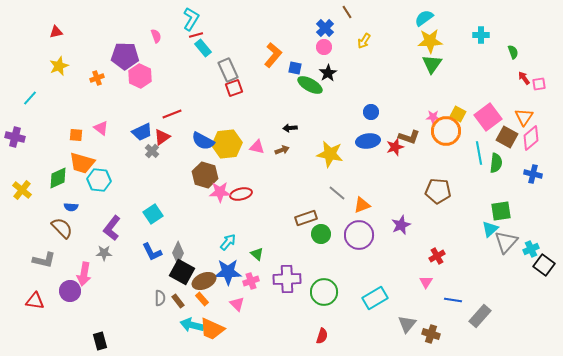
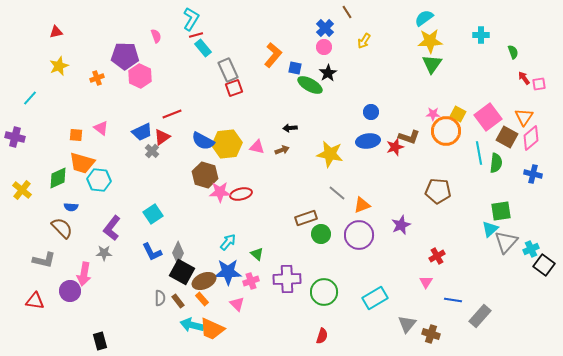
pink star at (433, 117): moved 3 px up
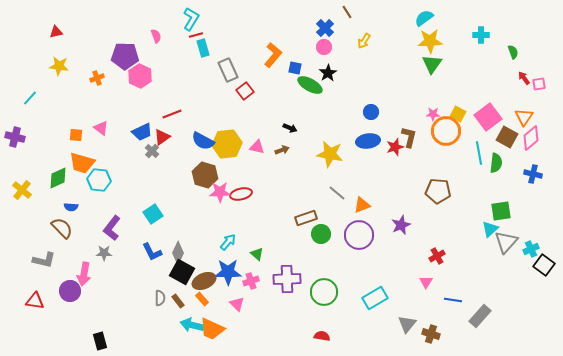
cyan rectangle at (203, 48): rotated 24 degrees clockwise
yellow star at (59, 66): rotated 30 degrees clockwise
red square at (234, 88): moved 11 px right, 3 px down; rotated 18 degrees counterclockwise
black arrow at (290, 128): rotated 152 degrees counterclockwise
brown L-shape at (409, 137): rotated 95 degrees counterclockwise
red semicircle at (322, 336): rotated 98 degrees counterclockwise
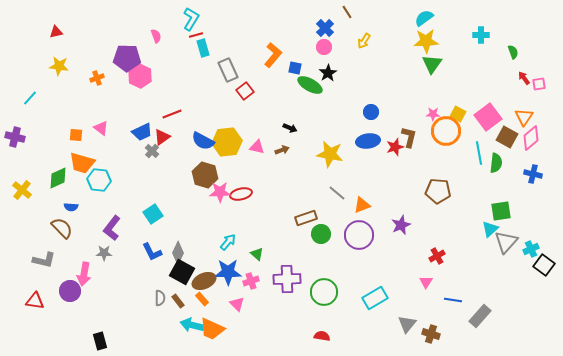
yellow star at (430, 41): moved 4 px left
purple pentagon at (125, 56): moved 2 px right, 2 px down
yellow hexagon at (227, 144): moved 2 px up
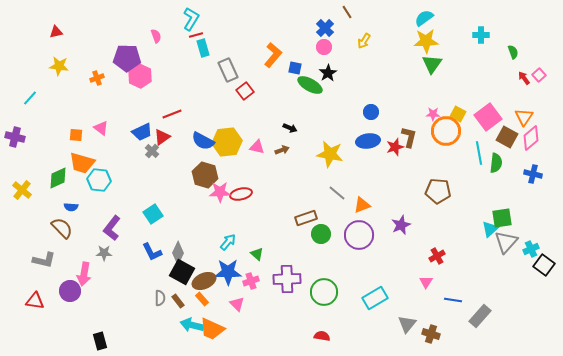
pink square at (539, 84): moved 9 px up; rotated 32 degrees counterclockwise
green square at (501, 211): moved 1 px right, 7 px down
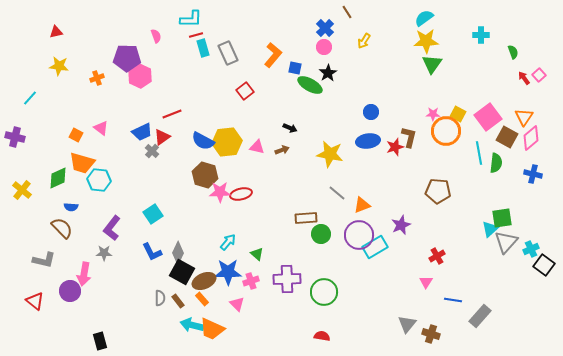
cyan L-shape at (191, 19): rotated 60 degrees clockwise
gray rectangle at (228, 70): moved 17 px up
orange square at (76, 135): rotated 24 degrees clockwise
brown rectangle at (306, 218): rotated 15 degrees clockwise
cyan rectangle at (375, 298): moved 51 px up
red triangle at (35, 301): rotated 30 degrees clockwise
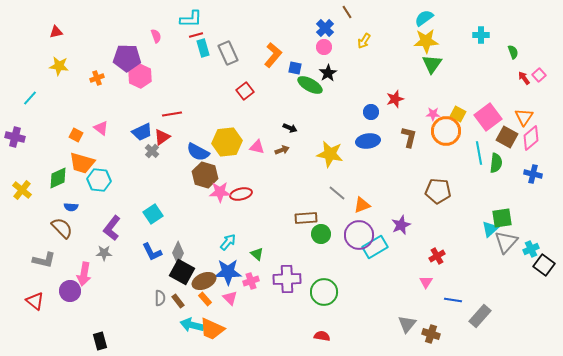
red line at (172, 114): rotated 12 degrees clockwise
blue semicircle at (203, 141): moved 5 px left, 11 px down
red star at (395, 147): moved 48 px up
orange rectangle at (202, 299): moved 3 px right
pink triangle at (237, 304): moved 7 px left, 6 px up
